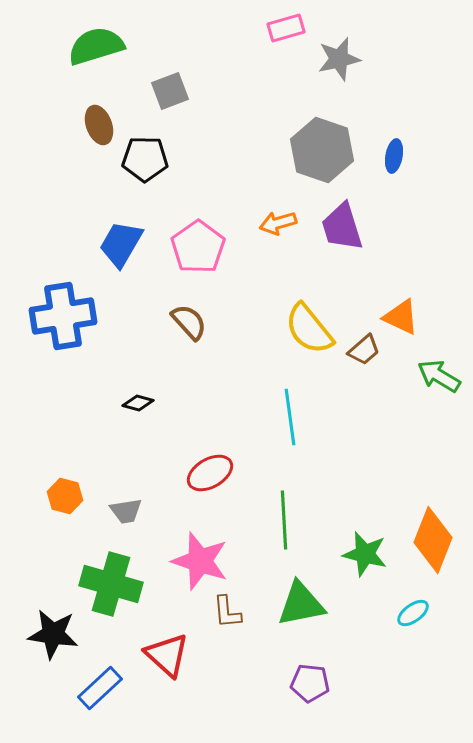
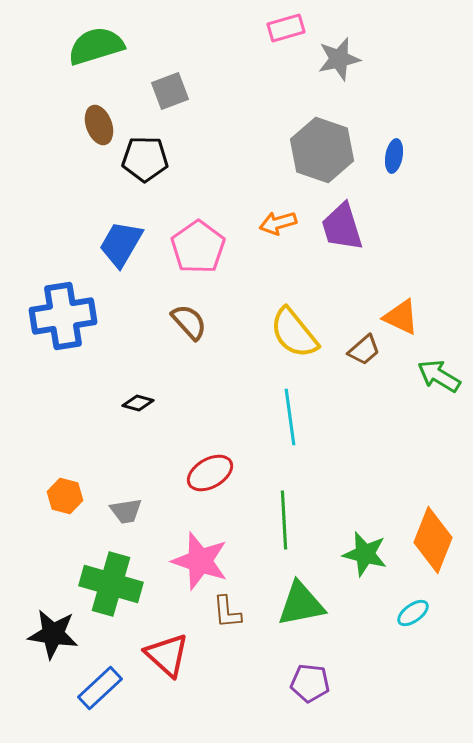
yellow semicircle: moved 15 px left, 4 px down
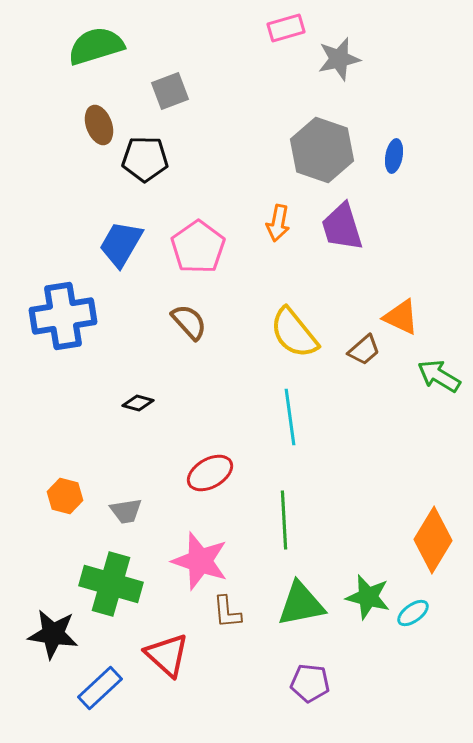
orange arrow: rotated 63 degrees counterclockwise
orange diamond: rotated 10 degrees clockwise
green star: moved 3 px right, 43 px down
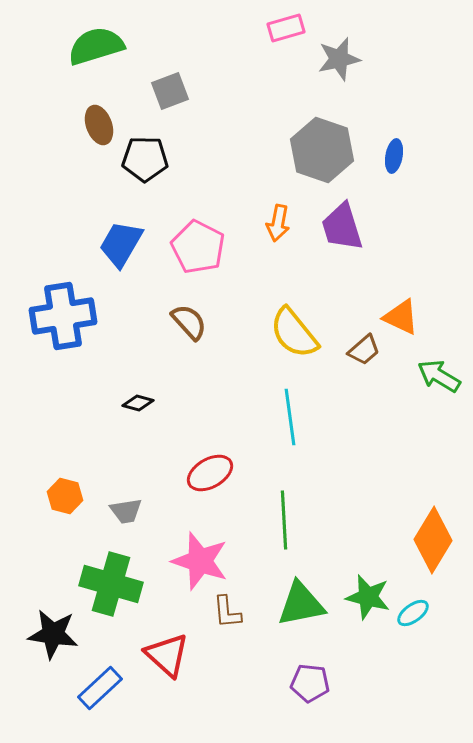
pink pentagon: rotated 10 degrees counterclockwise
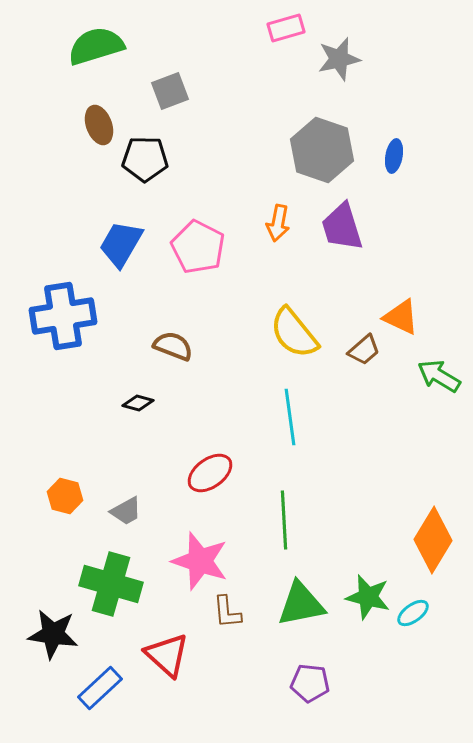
brown semicircle: moved 16 px left, 24 px down; rotated 27 degrees counterclockwise
red ellipse: rotated 6 degrees counterclockwise
gray trapezoid: rotated 20 degrees counterclockwise
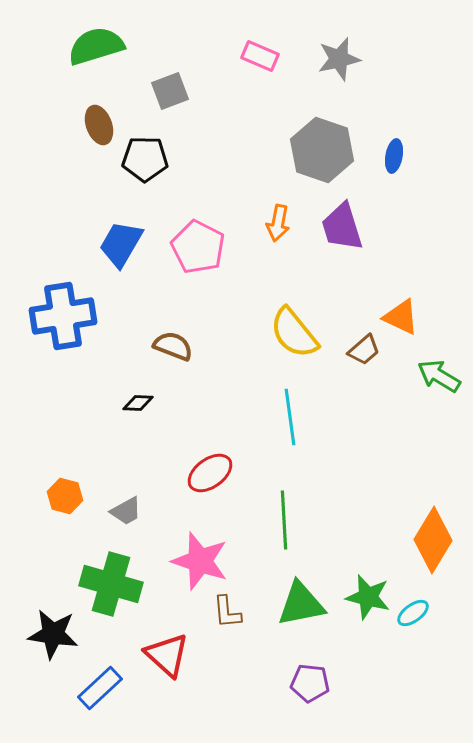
pink rectangle: moved 26 px left, 28 px down; rotated 39 degrees clockwise
black diamond: rotated 12 degrees counterclockwise
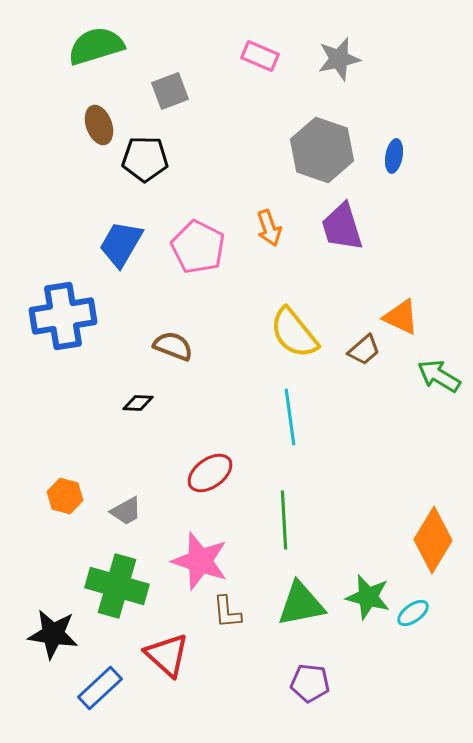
orange arrow: moved 9 px left, 5 px down; rotated 30 degrees counterclockwise
green cross: moved 6 px right, 2 px down
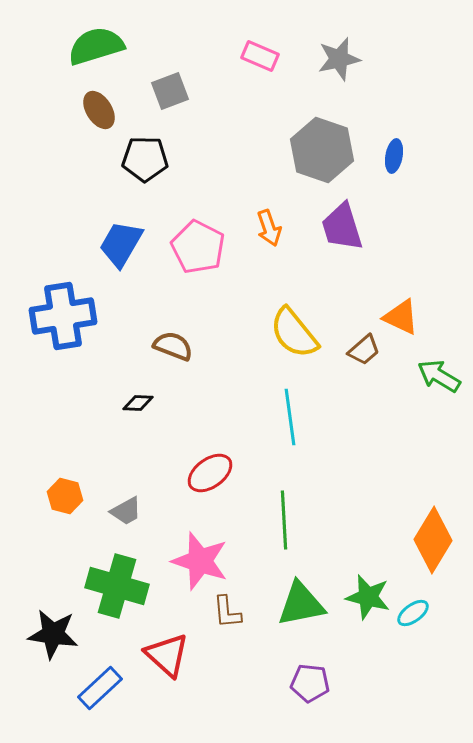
brown ellipse: moved 15 px up; rotated 12 degrees counterclockwise
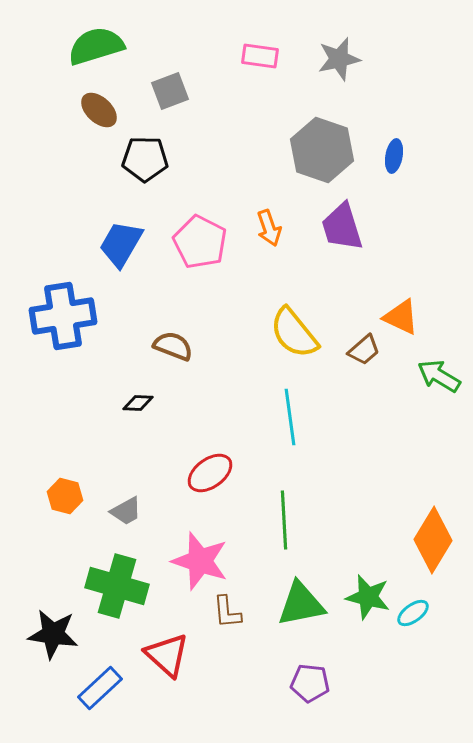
pink rectangle: rotated 15 degrees counterclockwise
brown ellipse: rotated 15 degrees counterclockwise
pink pentagon: moved 2 px right, 5 px up
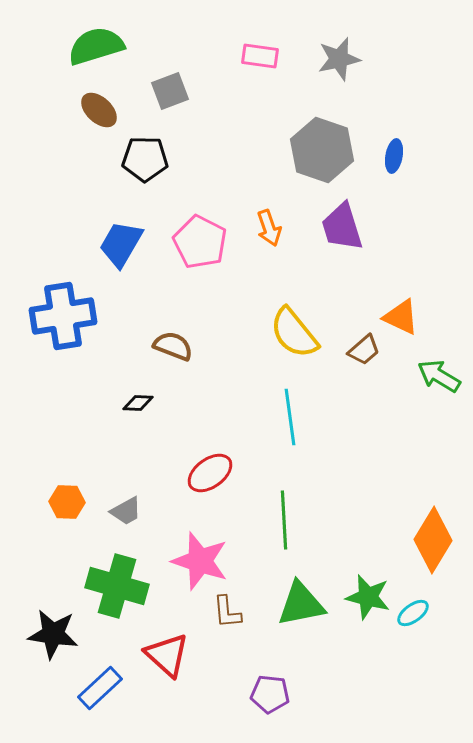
orange hexagon: moved 2 px right, 6 px down; rotated 12 degrees counterclockwise
purple pentagon: moved 40 px left, 11 px down
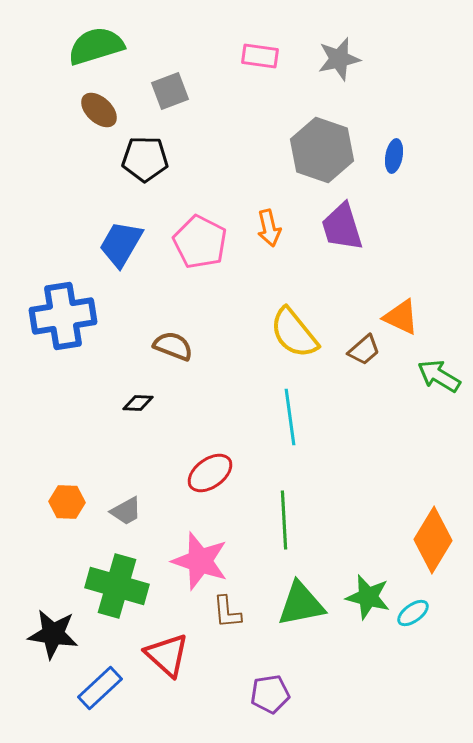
orange arrow: rotated 6 degrees clockwise
purple pentagon: rotated 15 degrees counterclockwise
